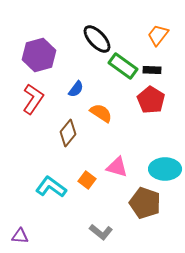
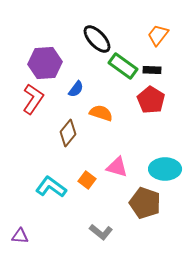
purple hexagon: moved 6 px right, 8 px down; rotated 12 degrees clockwise
orange semicircle: rotated 15 degrees counterclockwise
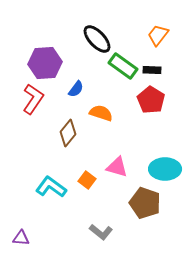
purple triangle: moved 1 px right, 2 px down
